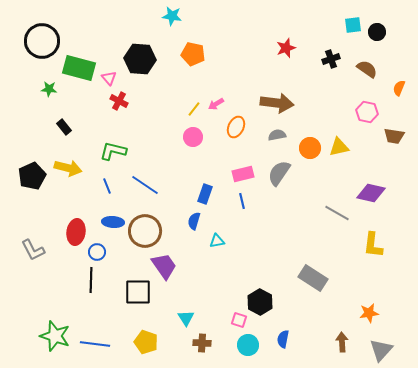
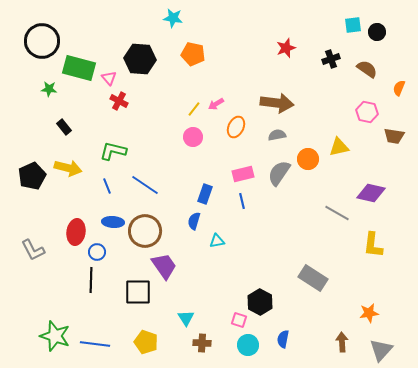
cyan star at (172, 16): moved 1 px right, 2 px down
orange circle at (310, 148): moved 2 px left, 11 px down
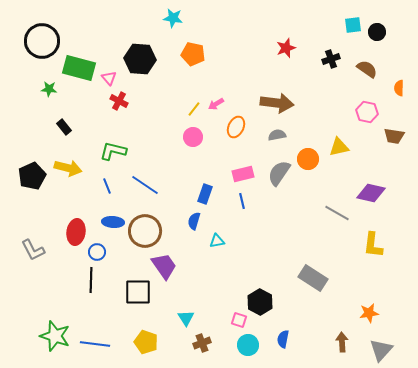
orange semicircle at (399, 88): rotated 21 degrees counterclockwise
brown cross at (202, 343): rotated 24 degrees counterclockwise
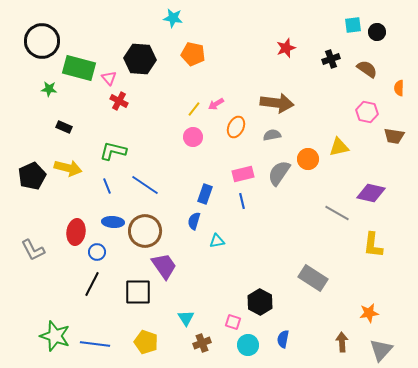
black rectangle at (64, 127): rotated 28 degrees counterclockwise
gray semicircle at (277, 135): moved 5 px left
black line at (91, 280): moved 1 px right, 4 px down; rotated 25 degrees clockwise
pink square at (239, 320): moved 6 px left, 2 px down
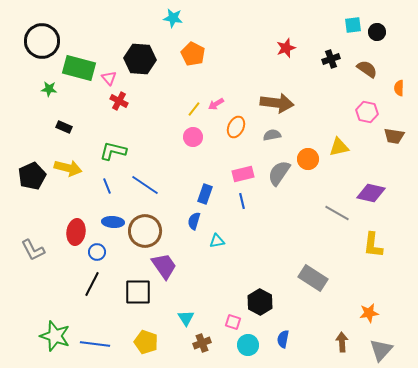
orange pentagon at (193, 54): rotated 15 degrees clockwise
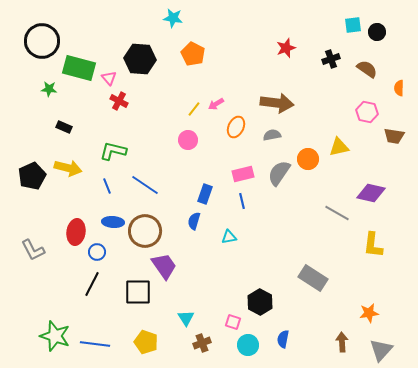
pink circle at (193, 137): moved 5 px left, 3 px down
cyan triangle at (217, 241): moved 12 px right, 4 px up
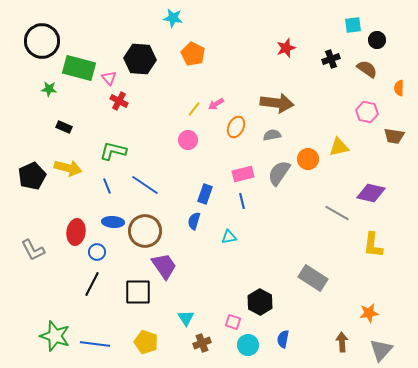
black circle at (377, 32): moved 8 px down
